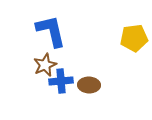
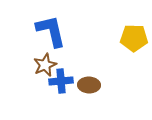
yellow pentagon: rotated 8 degrees clockwise
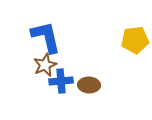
blue L-shape: moved 5 px left, 6 px down
yellow pentagon: moved 1 px right, 2 px down; rotated 8 degrees counterclockwise
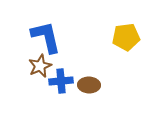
yellow pentagon: moved 9 px left, 3 px up
brown star: moved 5 px left, 1 px down
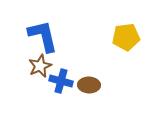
blue L-shape: moved 3 px left, 1 px up
blue cross: rotated 20 degrees clockwise
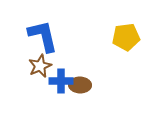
blue cross: rotated 15 degrees counterclockwise
brown ellipse: moved 9 px left
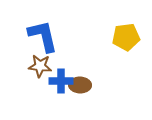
brown star: rotated 30 degrees clockwise
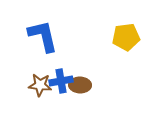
brown star: moved 19 px down
blue cross: rotated 10 degrees counterclockwise
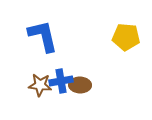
yellow pentagon: rotated 12 degrees clockwise
